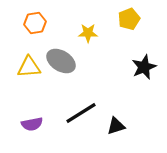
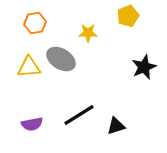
yellow pentagon: moved 1 px left, 3 px up
gray ellipse: moved 2 px up
black line: moved 2 px left, 2 px down
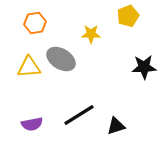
yellow star: moved 3 px right, 1 px down
black star: rotated 20 degrees clockwise
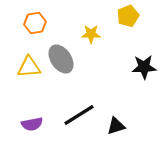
gray ellipse: rotated 24 degrees clockwise
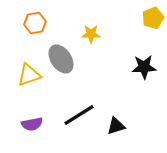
yellow pentagon: moved 25 px right, 2 px down
yellow triangle: moved 8 px down; rotated 15 degrees counterclockwise
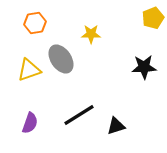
yellow triangle: moved 5 px up
purple semicircle: moved 2 px left, 1 px up; rotated 60 degrees counterclockwise
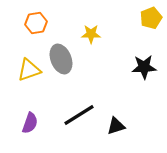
yellow pentagon: moved 2 px left
orange hexagon: moved 1 px right
gray ellipse: rotated 12 degrees clockwise
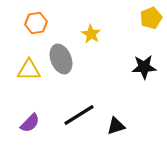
yellow star: rotated 30 degrees clockwise
yellow triangle: rotated 20 degrees clockwise
purple semicircle: rotated 25 degrees clockwise
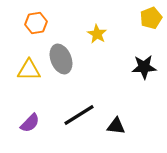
yellow star: moved 6 px right
black triangle: rotated 24 degrees clockwise
